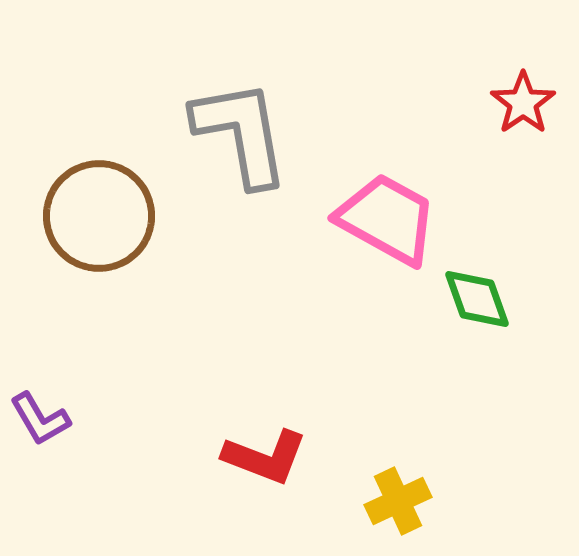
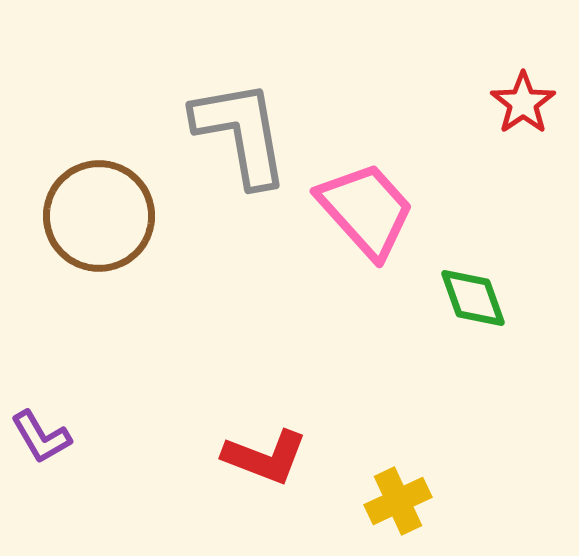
pink trapezoid: moved 21 px left, 9 px up; rotated 19 degrees clockwise
green diamond: moved 4 px left, 1 px up
purple L-shape: moved 1 px right, 18 px down
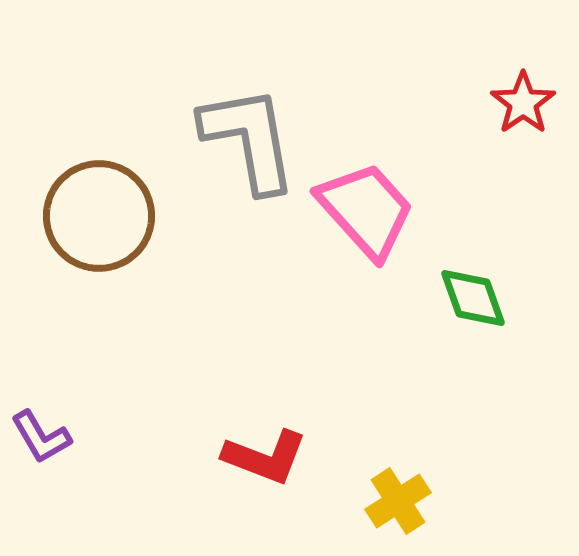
gray L-shape: moved 8 px right, 6 px down
yellow cross: rotated 8 degrees counterclockwise
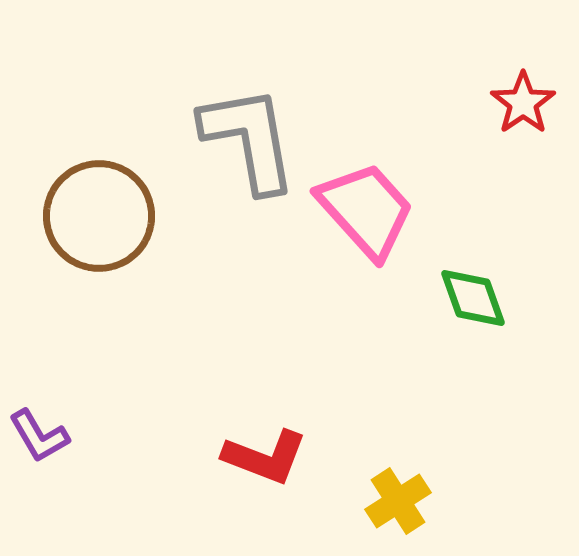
purple L-shape: moved 2 px left, 1 px up
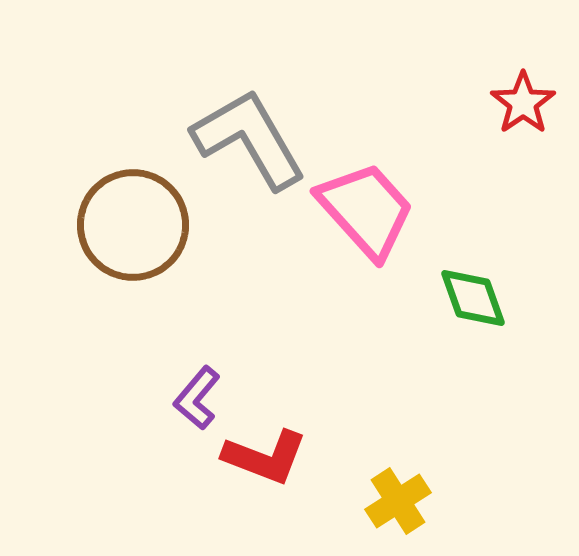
gray L-shape: rotated 20 degrees counterclockwise
brown circle: moved 34 px right, 9 px down
purple L-shape: moved 158 px right, 38 px up; rotated 70 degrees clockwise
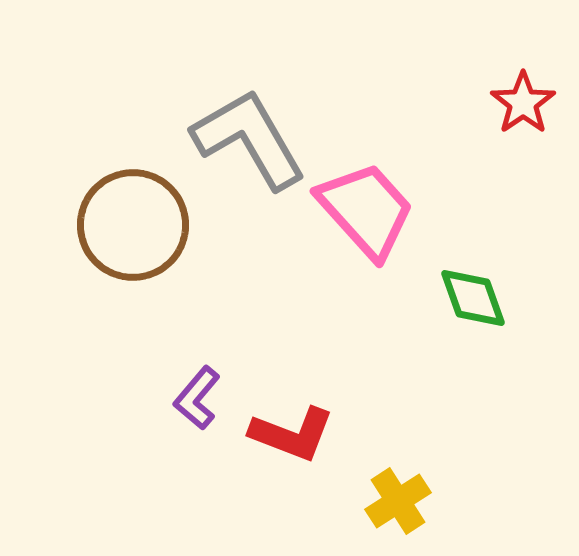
red L-shape: moved 27 px right, 23 px up
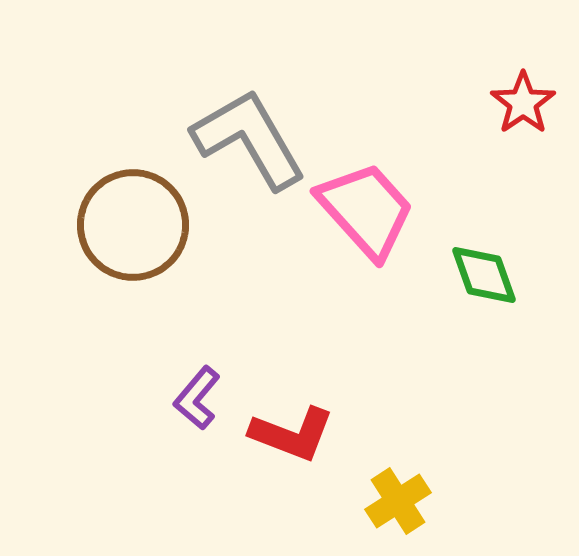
green diamond: moved 11 px right, 23 px up
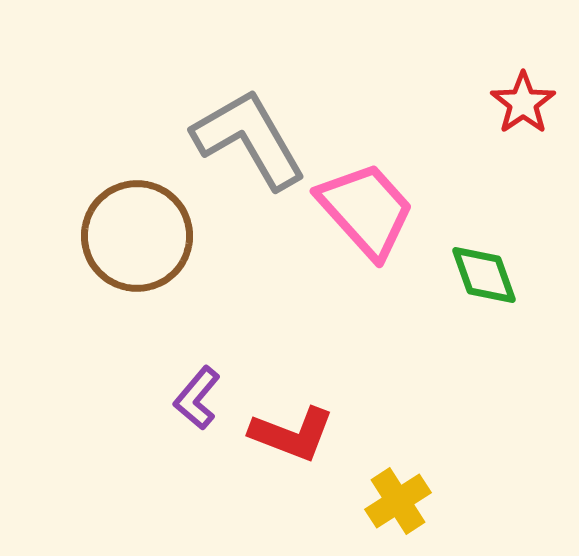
brown circle: moved 4 px right, 11 px down
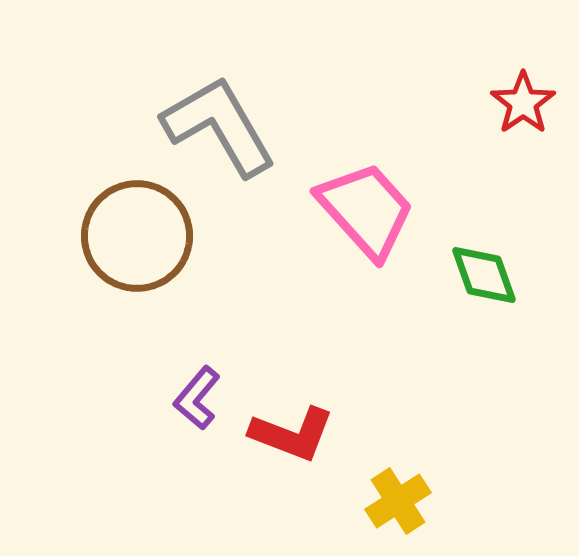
gray L-shape: moved 30 px left, 13 px up
